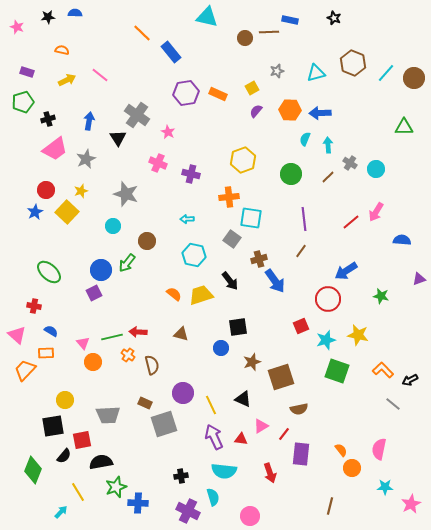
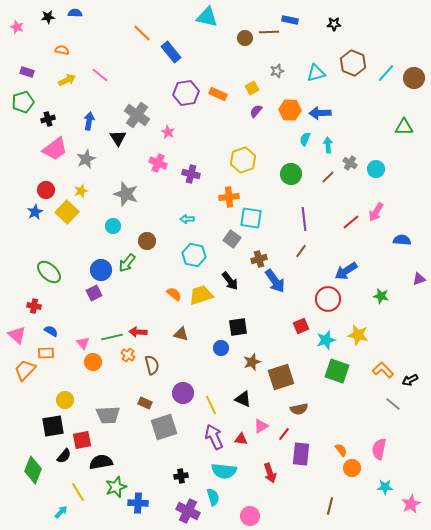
black star at (334, 18): moved 6 px down; rotated 24 degrees counterclockwise
gray square at (164, 424): moved 3 px down
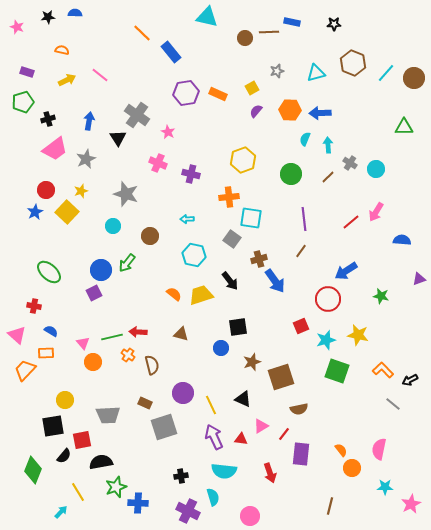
blue rectangle at (290, 20): moved 2 px right, 2 px down
brown circle at (147, 241): moved 3 px right, 5 px up
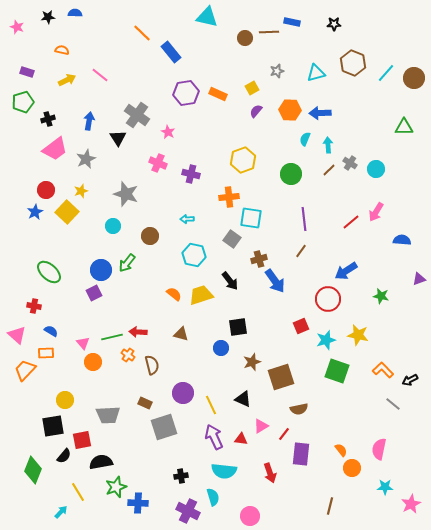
brown line at (328, 177): moved 1 px right, 7 px up
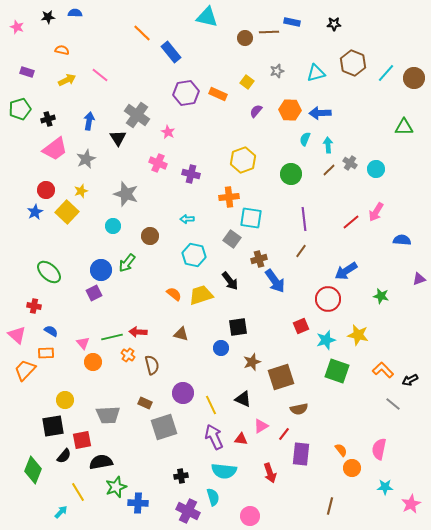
yellow square at (252, 88): moved 5 px left, 6 px up; rotated 24 degrees counterclockwise
green pentagon at (23, 102): moved 3 px left, 7 px down
